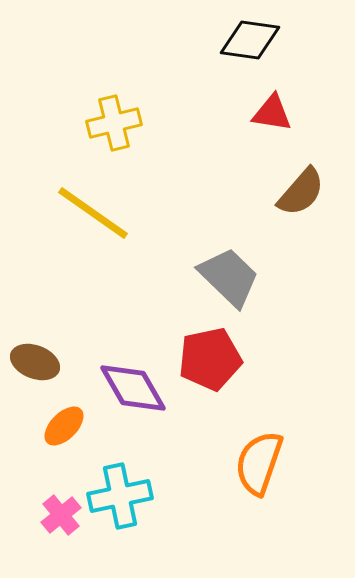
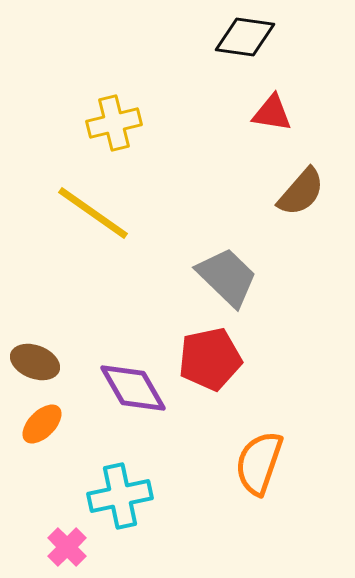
black diamond: moved 5 px left, 3 px up
gray trapezoid: moved 2 px left
orange ellipse: moved 22 px left, 2 px up
pink cross: moved 6 px right, 32 px down; rotated 6 degrees counterclockwise
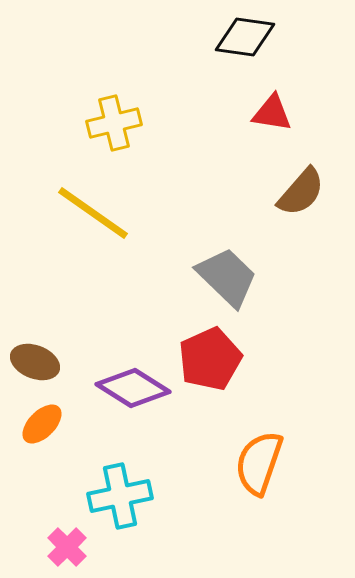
red pentagon: rotated 12 degrees counterclockwise
purple diamond: rotated 28 degrees counterclockwise
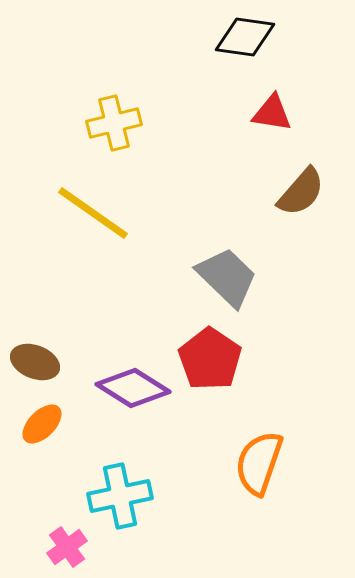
red pentagon: rotated 14 degrees counterclockwise
pink cross: rotated 9 degrees clockwise
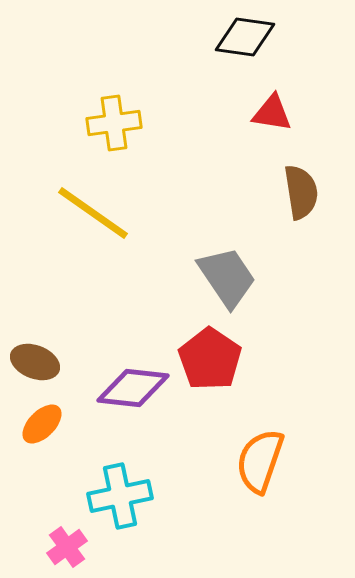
yellow cross: rotated 6 degrees clockwise
brown semicircle: rotated 50 degrees counterclockwise
gray trapezoid: rotated 12 degrees clockwise
purple diamond: rotated 26 degrees counterclockwise
orange semicircle: moved 1 px right, 2 px up
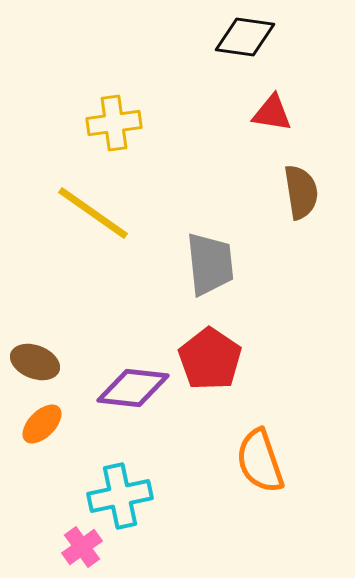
gray trapezoid: moved 17 px left, 13 px up; rotated 28 degrees clockwise
orange semicircle: rotated 38 degrees counterclockwise
pink cross: moved 15 px right
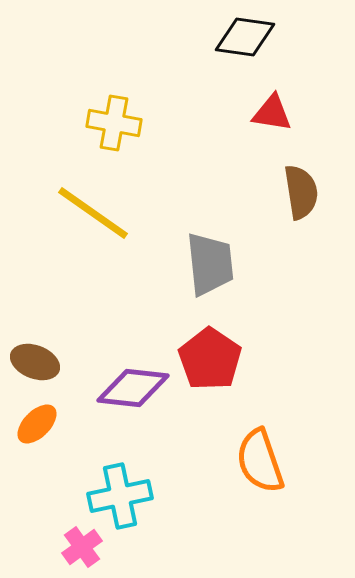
yellow cross: rotated 18 degrees clockwise
orange ellipse: moved 5 px left
